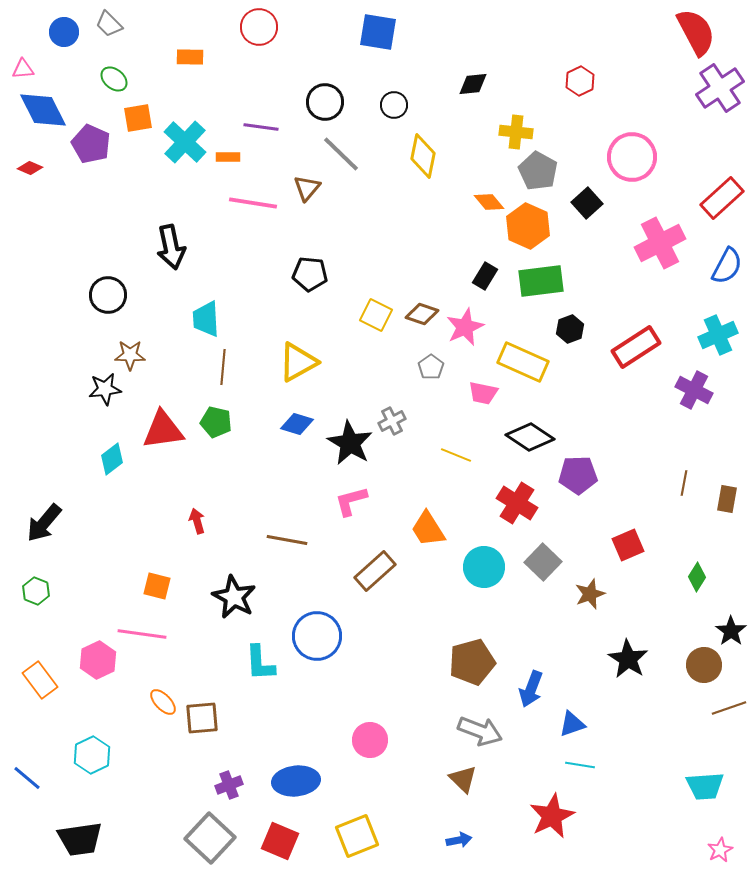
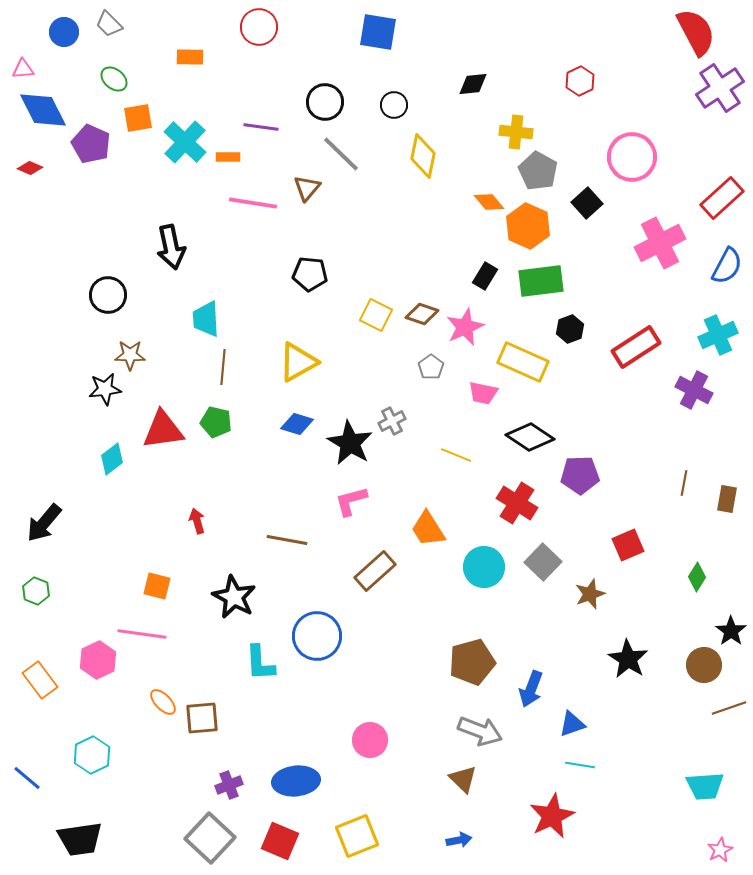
purple pentagon at (578, 475): moved 2 px right
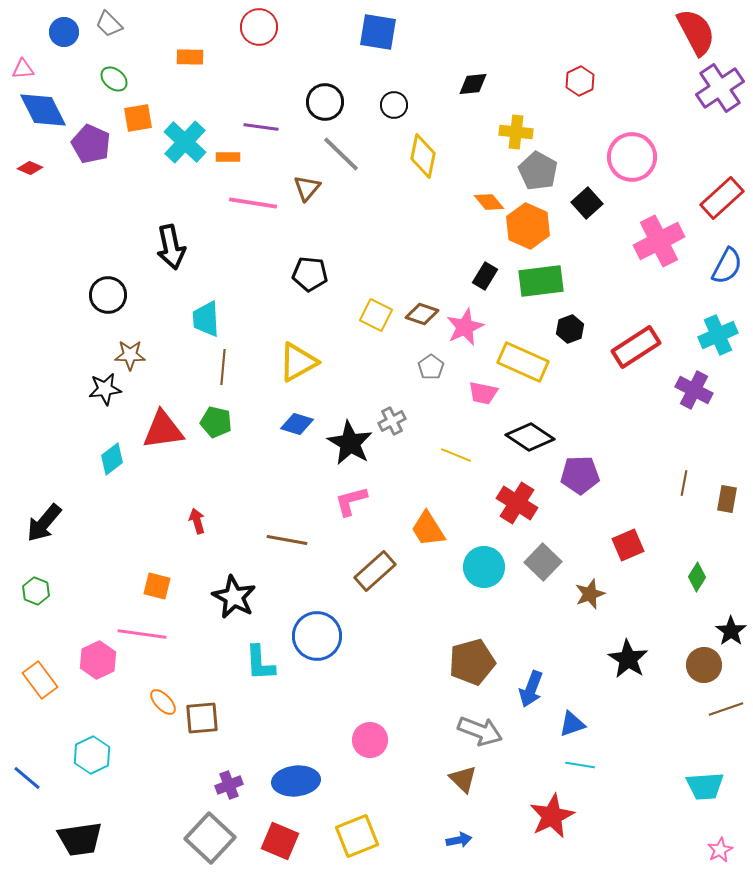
pink cross at (660, 243): moved 1 px left, 2 px up
brown line at (729, 708): moved 3 px left, 1 px down
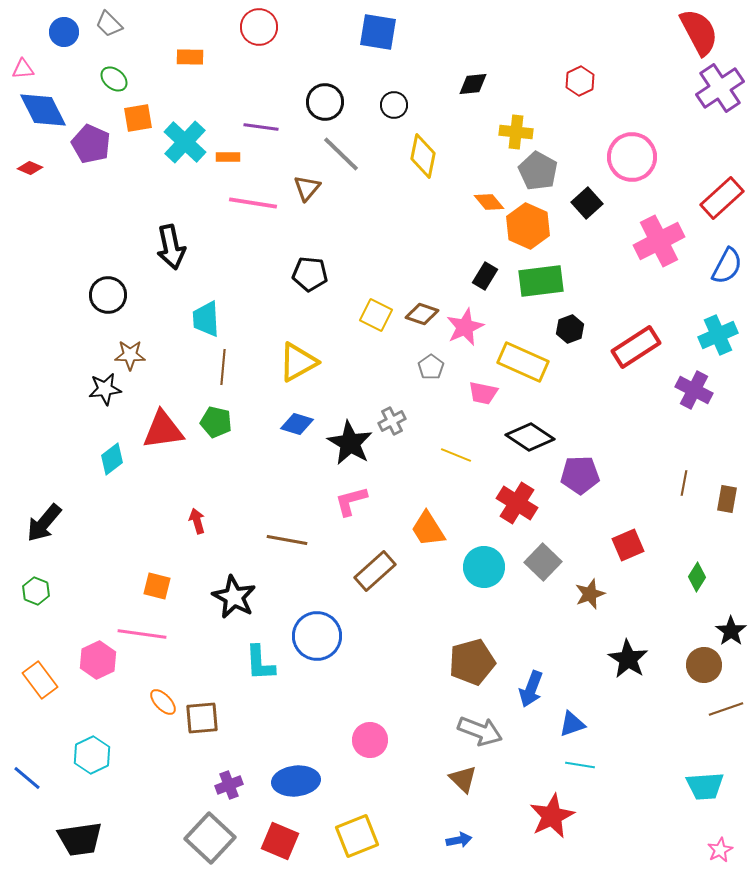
red semicircle at (696, 32): moved 3 px right
